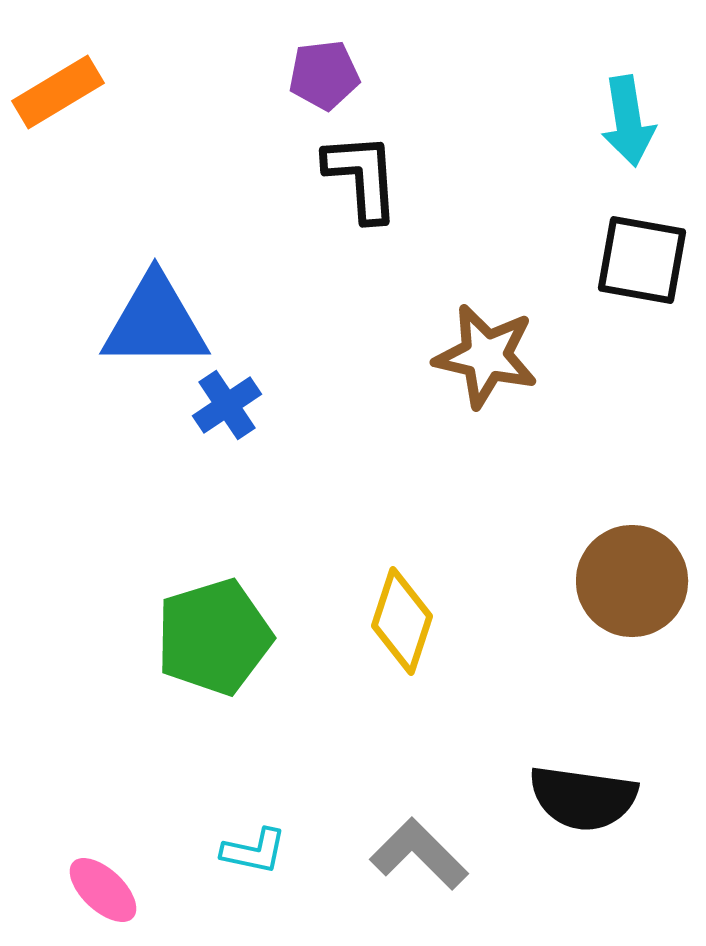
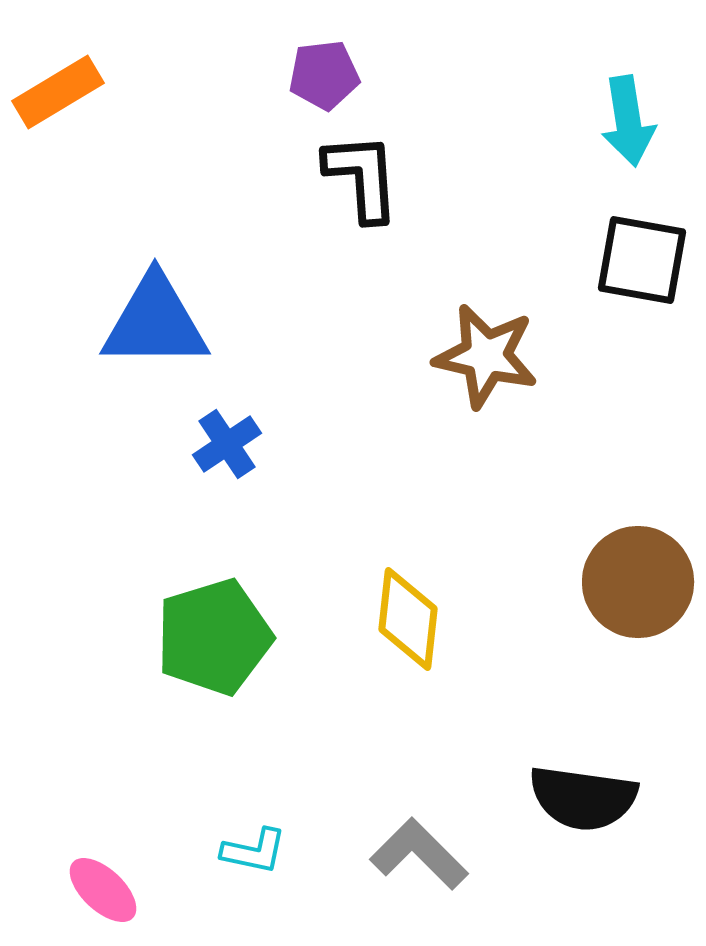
blue cross: moved 39 px down
brown circle: moved 6 px right, 1 px down
yellow diamond: moved 6 px right, 2 px up; rotated 12 degrees counterclockwise
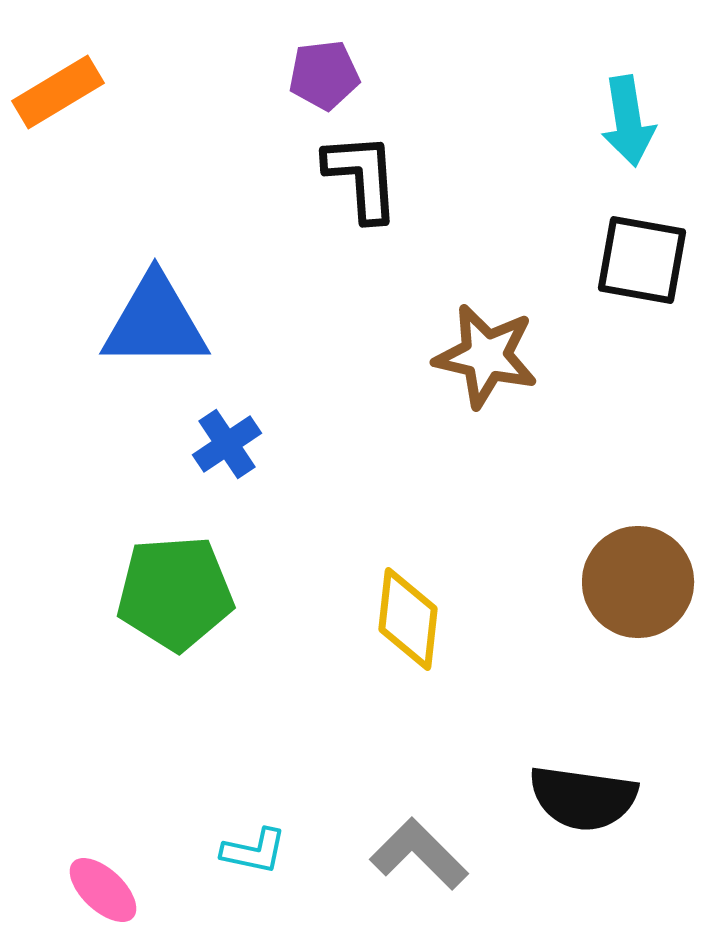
green pentagon: moved 39 px left, 44 px up; rotated 13 degrees clockwise
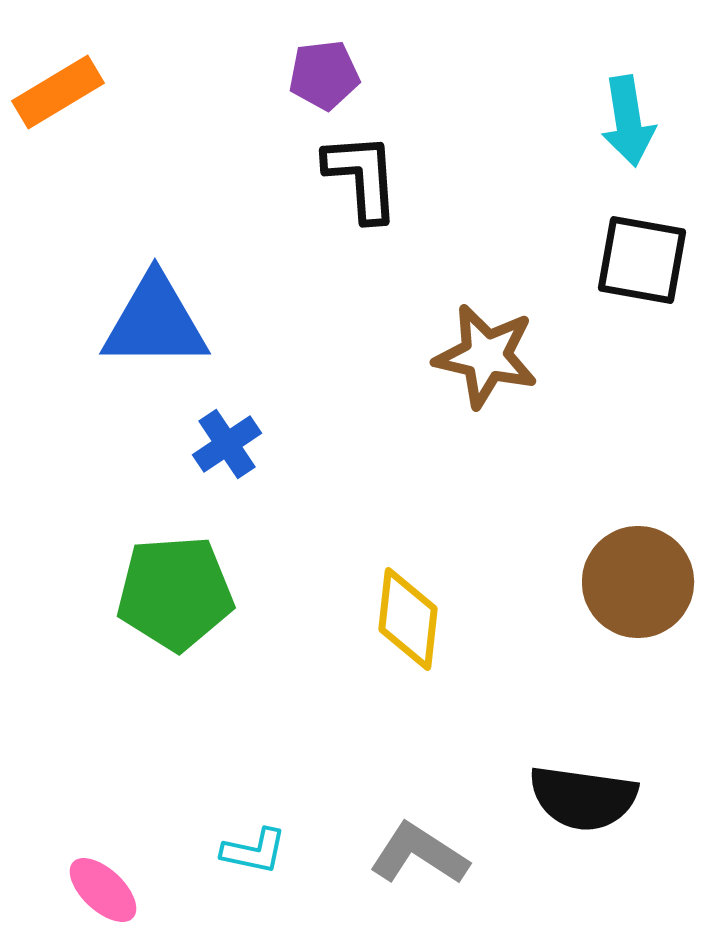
gray L-shape: rotated 12 degrees counterclockwise
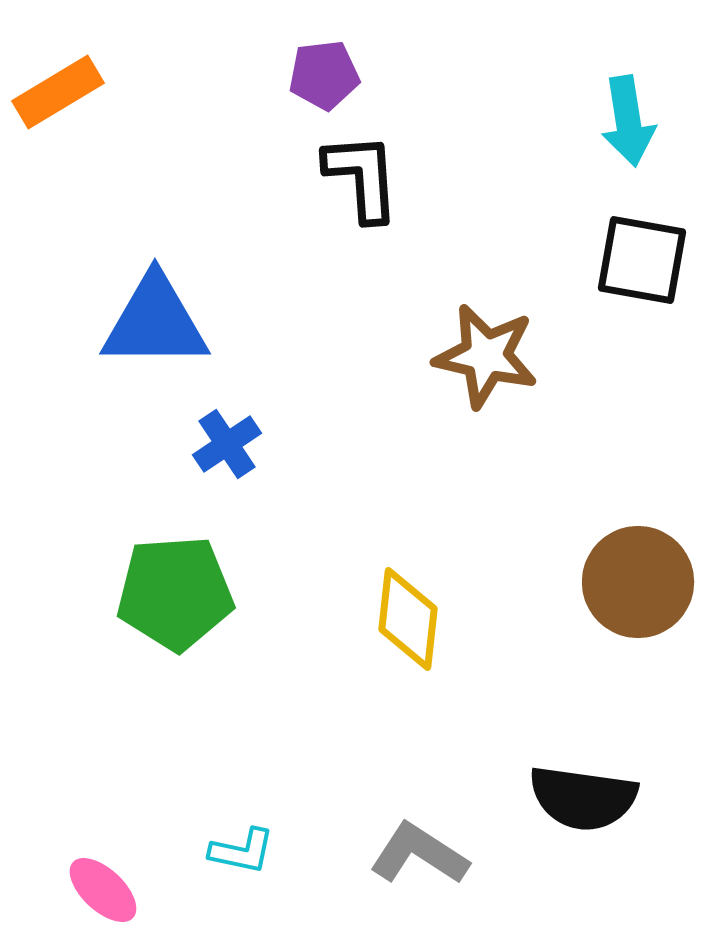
cyan L-shape: moved 12 px left
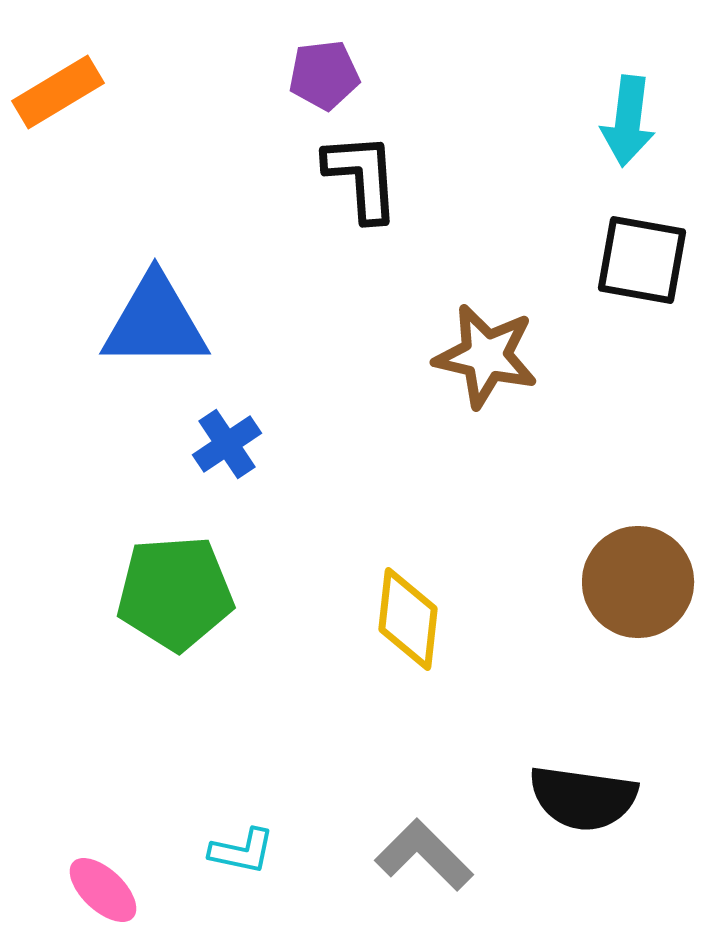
cyan arrow: rotated 16 degrees clockwise
gray L-shape: moved 5 px right, 1 px down; rotated 12 degrees clockwise
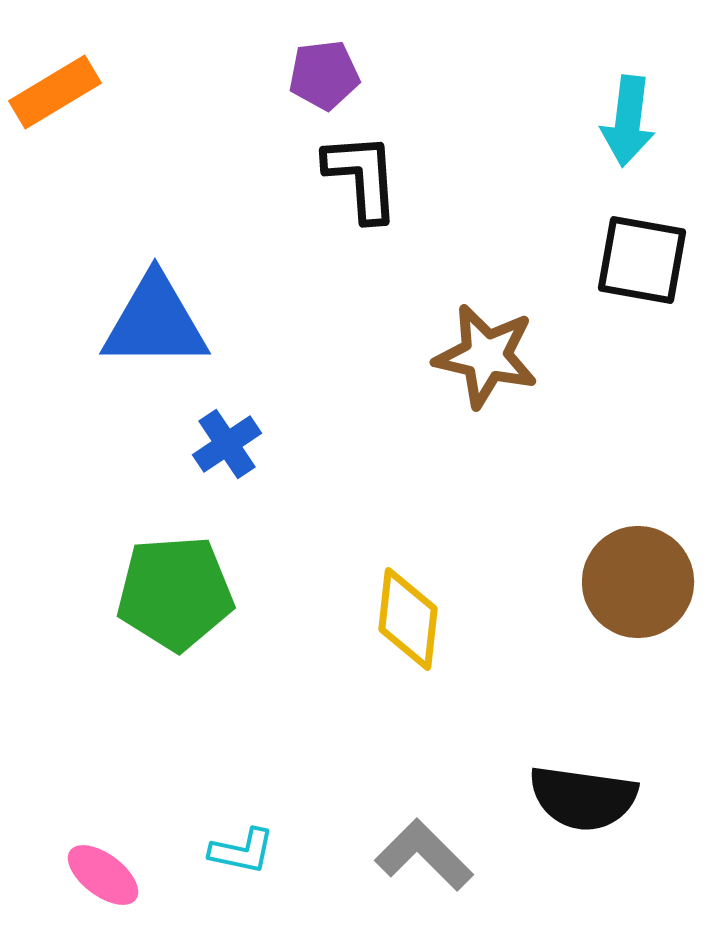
orange rectangle: moved 3 px left
pink ellipse: moved 15 px up; rotated 6 degrees counterclockwise
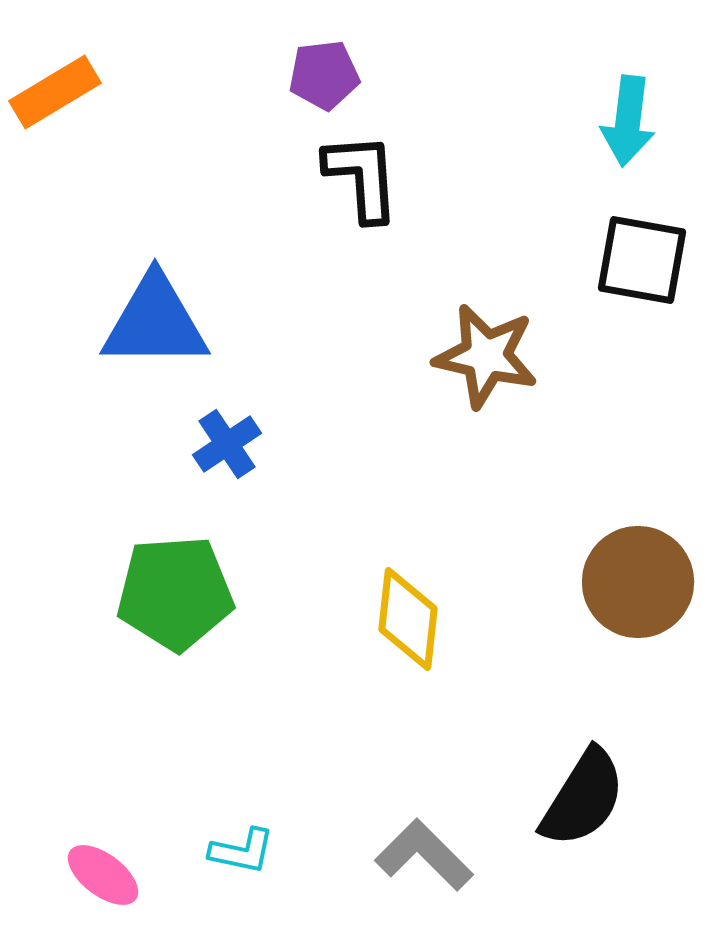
black semicircle: rotated 66 degrees counterclockwise
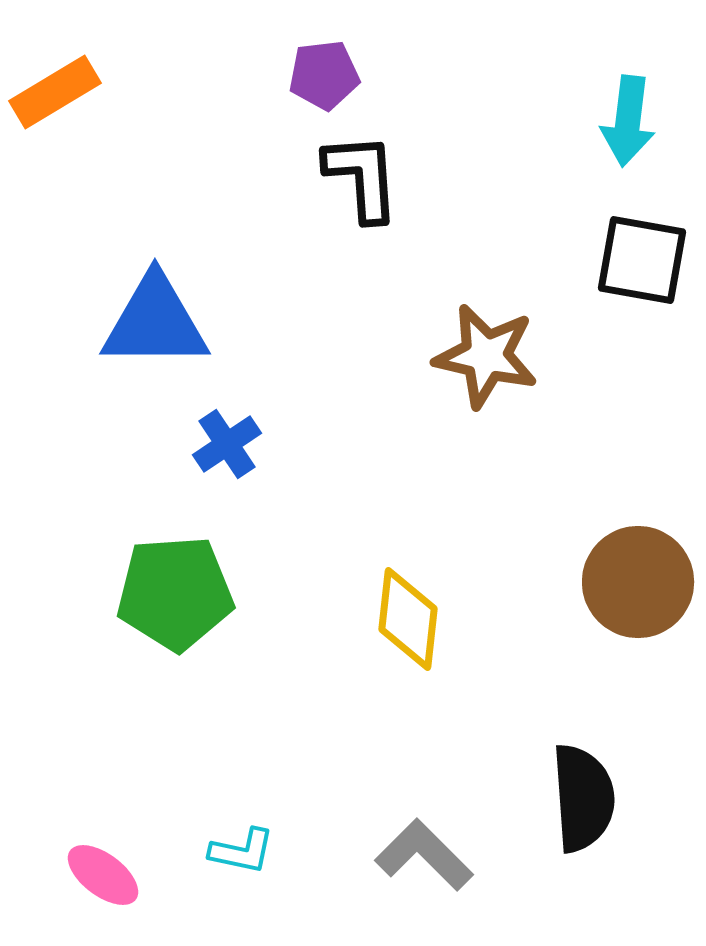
black semicircle: rotated 36 degrees counterclockwise
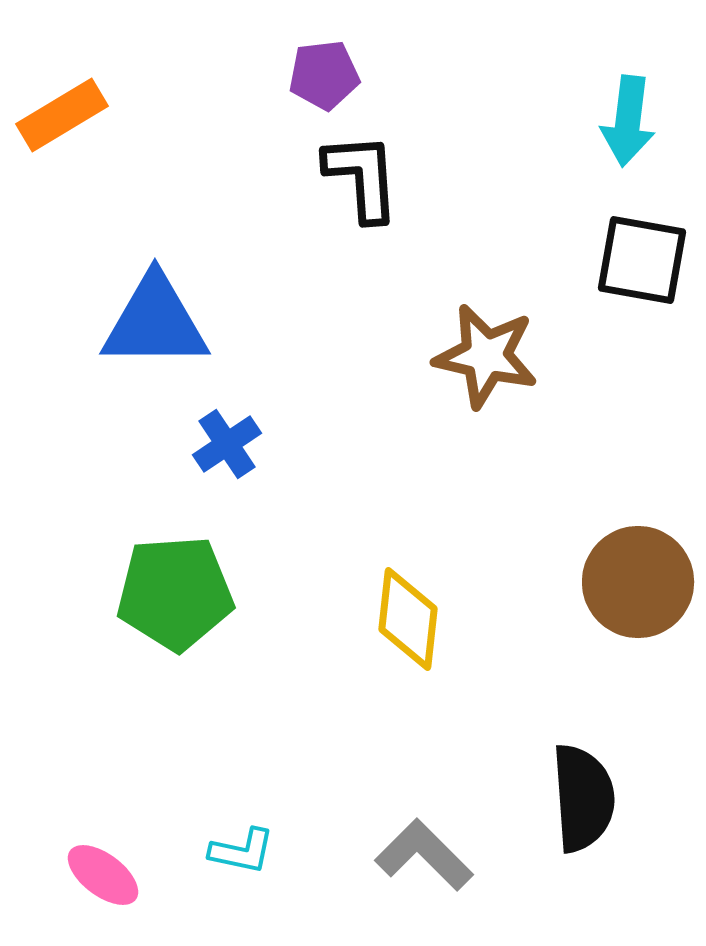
orange rectangle: moved 7 px right, 23 px down
